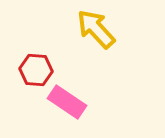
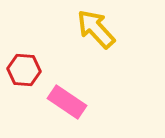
red hexagon: moved 12 px left
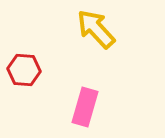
pink rectangle: moved 18 px right, 5 px down; rotated 72 degrees clockwise
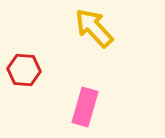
yellow arrow: moved 2 px left, 1 px up
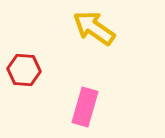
yellow arrow: rotated 12 degrees counterclockwise
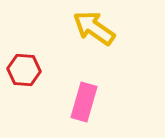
pink rectangle: moved 1 px left, 5 px up
